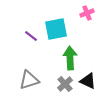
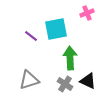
gray cross: rotated 14 degrees counterclockwise
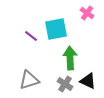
pink cross: rotated 32 degrees counterclockwise
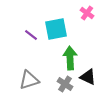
purple line: moved 1 px up
black triangle: moved 4 px up
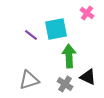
green arrow: moved 1 px left, 2 px up
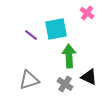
black triangle: moved 1 px right
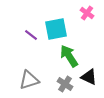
green arrow: rotated 30 degrees counterclockwise
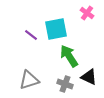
gray cross: rotated 14 degrees counterclockwise
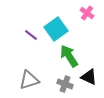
cyan square: rotated 25 degrees counterclockwise
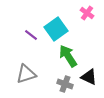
green arrow: moved 1 px left
gray triangle: moved 3 px left, 6 px up
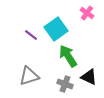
gray triangle: moved 3 px right, 2 px down
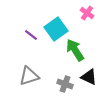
green arrow: moved 7 px right, 6 px up
